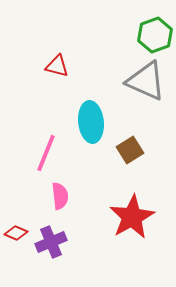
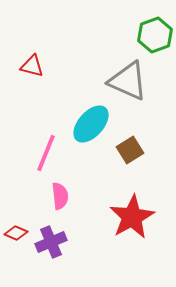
red triangle: moved 25 px left
gray triangle: moved 18 px left
cyan ellipse: moved 2 px down; rotated 48 degrees clockwise
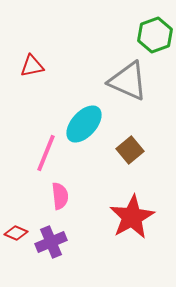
red triangle: rotated 25 degrees counterclockwise
cyan ellipse: moved 7 px left
brown square: rotated 8 degrees counterclockwise
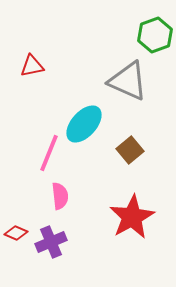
pink line: moved 3 px right
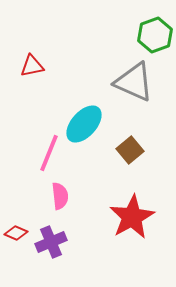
gray triangle: moved 6 px right, 1 px down
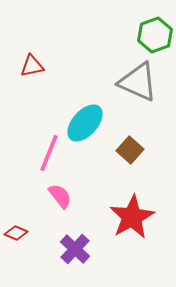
gray triangle: moved 4 px right
cyan ellipse: moved 1 px right, 1 px up
brown square: rotated 8 degrees counterclockwise
pink semicircle: rotated 32 degrees counterclockwise
purple cross: moved 24 px right, 7 px down; rotated 24 degrees counterclockwise
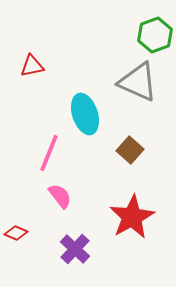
cyan ellipse: moved 9 px up; rotated 60 degrees counterclockwise
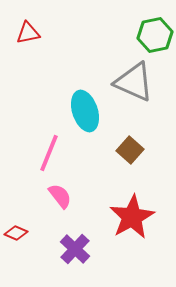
green hexagon: rotated 8 degrees clockwise
red triangle: moved 4 px left, 33 px up
gray triangle: moved 4 px left
cyan ellipse: moved 3 px up
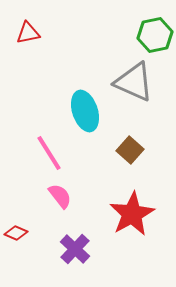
pink line: rotated 54 degrees counterclockwise
red star: moved 3 px up
